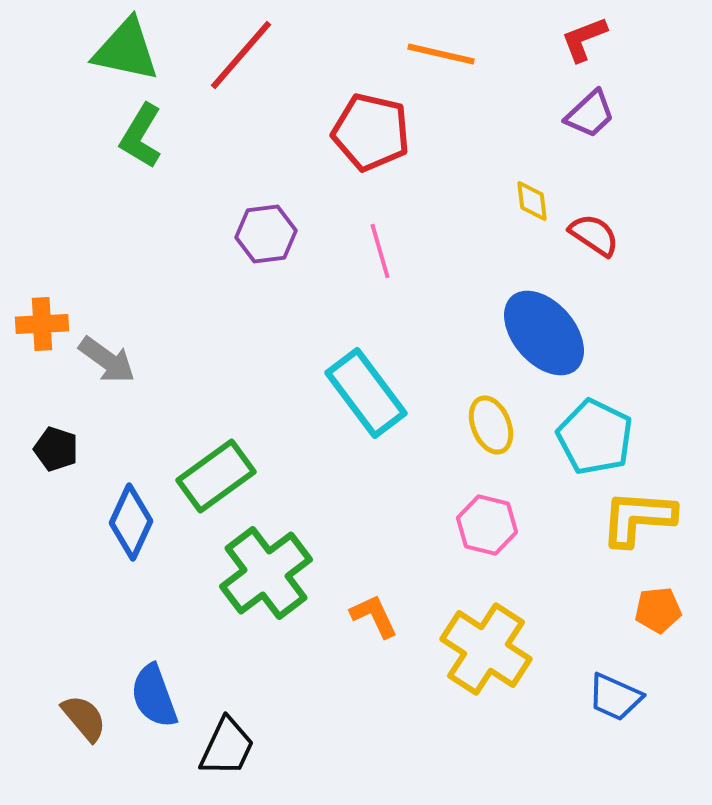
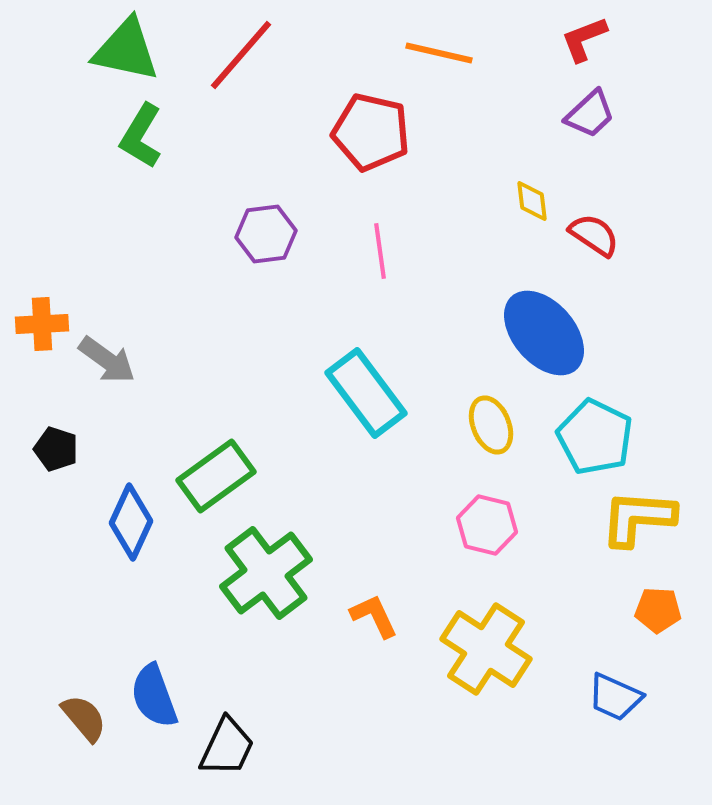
orange line: moved 2 px left, 1 px up
pink line: rotated 8 degrees clockwise
orange pentagon: rotated 9 degrees clockwise
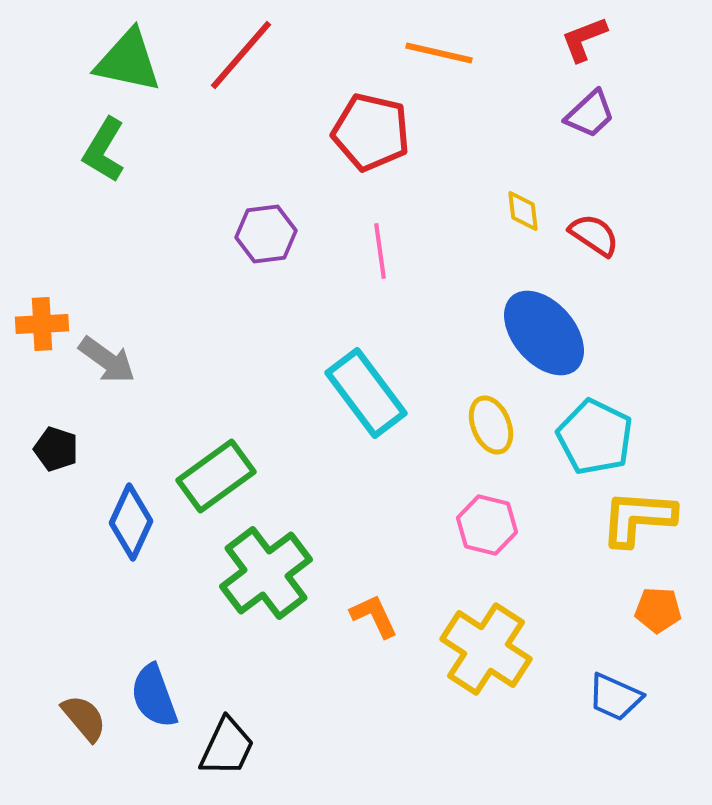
green triangle: moved 2 px right, 11 px down
green L-shape: moved 37 px left, 14 px down
yellow diamond: moved 9 px left, 10 px down
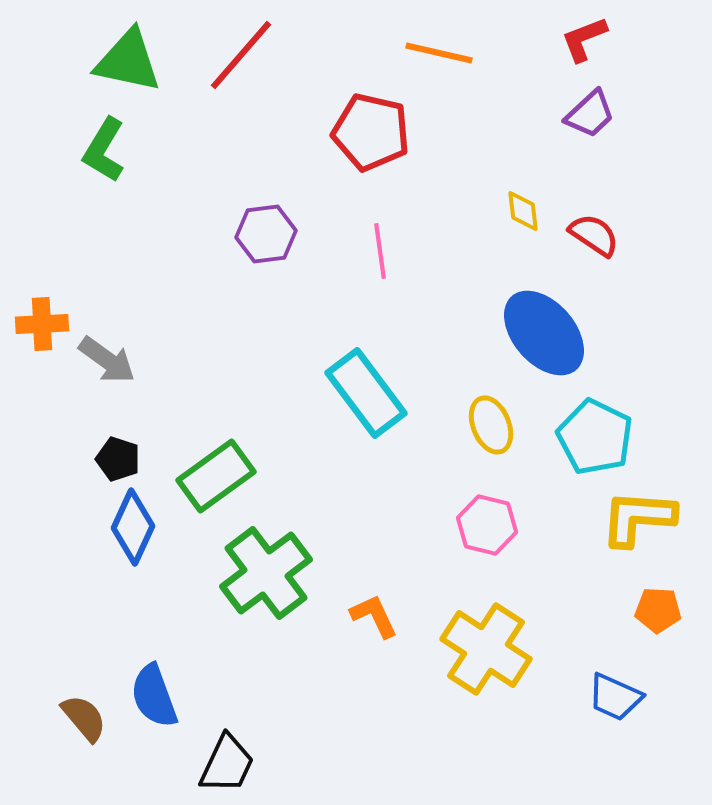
black pentagon: moved 62 px right, 10 px down
blue diamond: moved 2 px right, 5 px down
black trapezoid: moved 17 px down
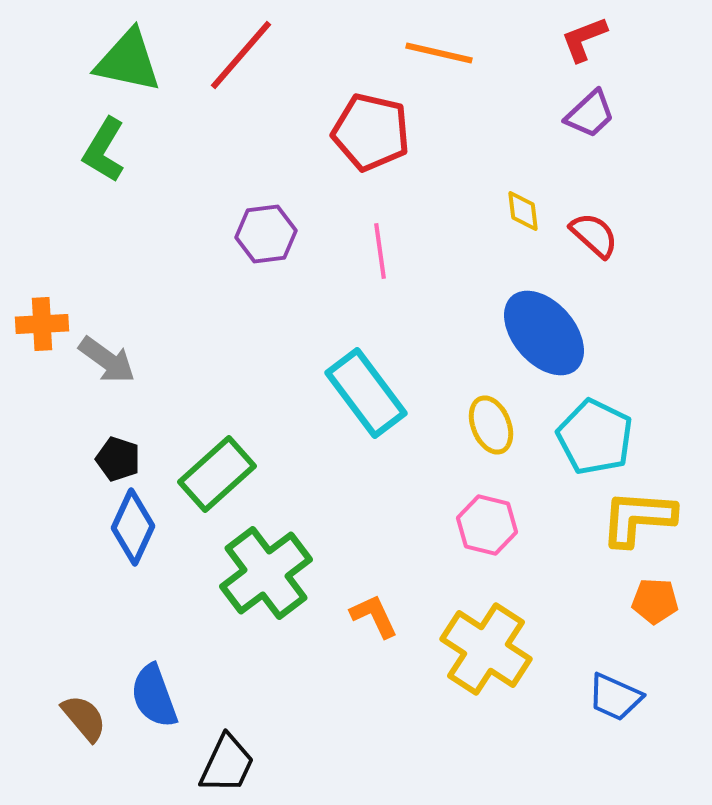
red semicircle: rotated 8 degrees clockwise
green rectangle: moved 1 px right, 2 px up; rotated 6 degrees counterclockwise
orange pentagon: moved 3 px left, 9 px up
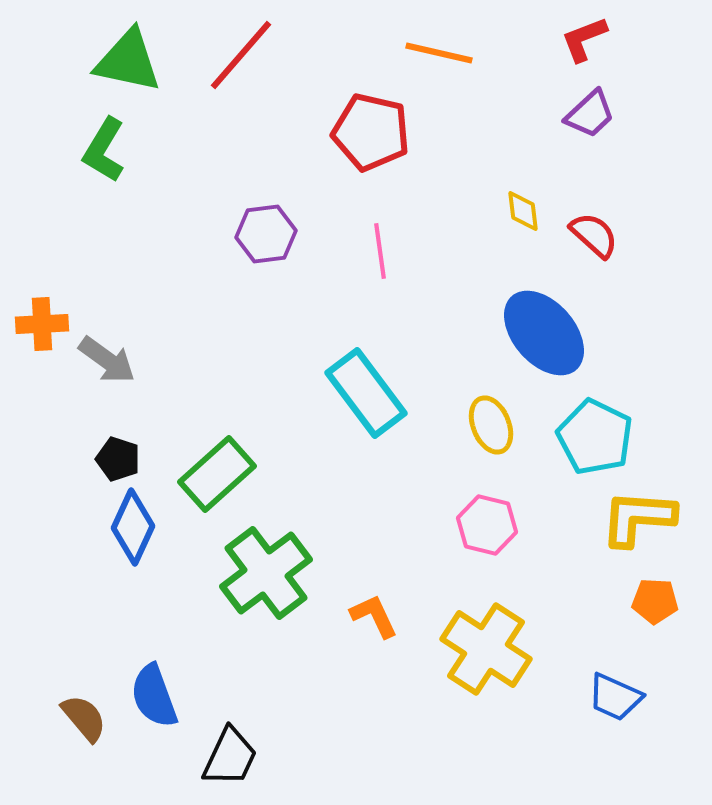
black trapezoid: moved 3 px right, 7 px up
